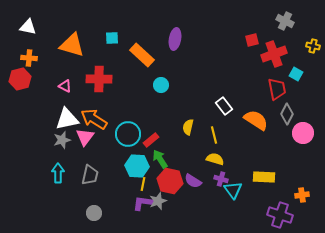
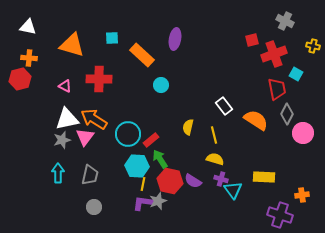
gray circle at (94, 213): moved 6 px up
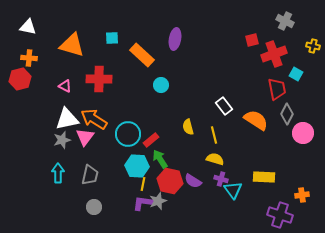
yellow semicircle at (188, 127): rotated 28 degrees counterclockwise
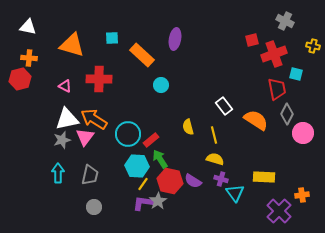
cyan square at (296, 74): rotated 16 degrees counterclockwise
yellow line at (143, 184): rotated 24 degrees clockwise
cyan triangle at (233, 190): moved 2 px right, 3 px down
gray star at (158, 201): rotated 12 degrees counterclockwise
purple cross at (280, 215): moved 1 px left, 4 px up; rotated 25 degrees clockwise
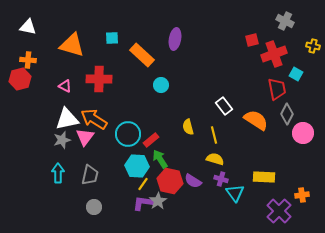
orange cross at (29, 58): moved 1 px left, 2 px down
cyan square at (296, 74): rotated 16 degrees clockwise
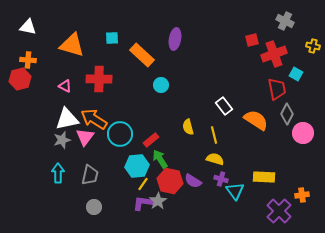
cyan circle at (128, 134): moved 8 px left
cyan hexagon at (137, 166): rotated 10 degrees counterclockwise
cyan triangle at (235, 193): moved 2 px up
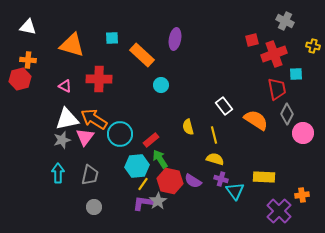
cyan square at (296, 74): rotated 32 degrees counterclockwise
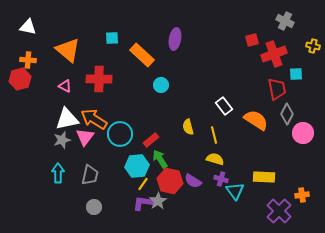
orange triangle at (72, 45): moved 4 px left, 5 px down; rotated 24 degrees clockwise
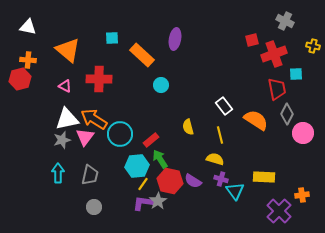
yellow line at (214, 135): moved 6 px right
